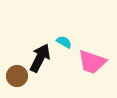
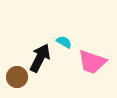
brown circle: moved 1 px down
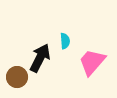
cyan semicircle: moved 1 px right, 1 px up; rotated 56 degrees clockwise
pink trapezoid: rotated 112 degrees clockwise
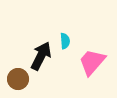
black arrow: moved 1 px right, 2 px up
brown circle: moved 1 px right, 2 px down
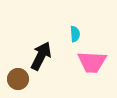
cyan semicircle: moved 10 px right, 7 px up
pink trapezoid: rotated 128 degrees counterclockwise
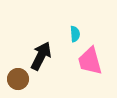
pink trapezoid: moved 2 px left, 1 px up; rotated 72 degrees clockwise
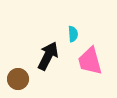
cyan semicircle: moved 2 px left
black arrow: moved 7 px right
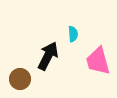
pink trapezoid: moved 8 px right
brown circle: moved 2 px right
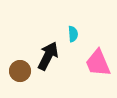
pink trapezoid: moved 2 px down; rotated 8 degrees counterclockwise
brown circle: moved 8 px up
